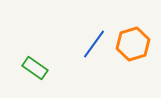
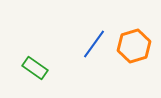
orange hexagon: moved 1 px right, 2 px down
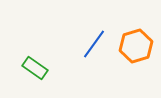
orange hexagon: moved 2 px right
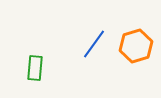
green rectangle: rotated 60 degrees clockwise
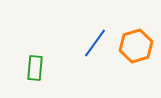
blue line: moved 1 px right, 1 px up
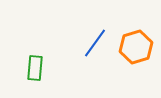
orange hexagon: moved 1 px down
